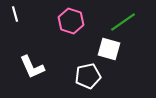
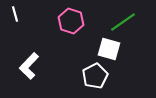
white L-shape: moved 3 px left, 1 px up; rotated 68 degrees clockwise
white pentagon: moved 7 px right; rotated 15 degrees counterclockwise
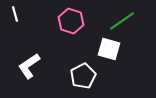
green line: moved 1 px left, 1 px up
white L-shape: rotated 12 degrees clockwise
white pentagon: moved 12 px left
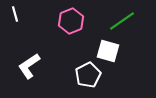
pink hexagon: rotated 20 degrees clockwise
white square: moved 1 px left, 2 px down
white pentagon: moved 5 px right, 1 px up
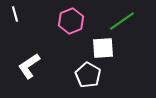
white square: moved 5 px left, 3 px up; rotated 20 degrees counterclockwise
white pentagon: rotated 15 degrees counterclockwise
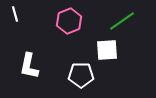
pink hexagon: moved 2 px left
white square: moved 4 px right, 2 px down
white L-shape: rotated 44 degrees counterclockwise
white pentagon: moved 7 px left; rotated 30 degrees counterclockwise
